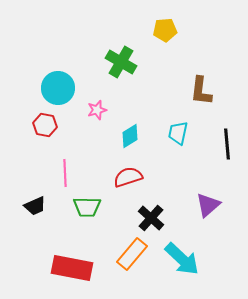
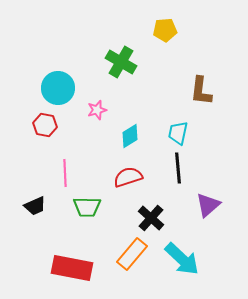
black line: moved 49 px left, 24 px down
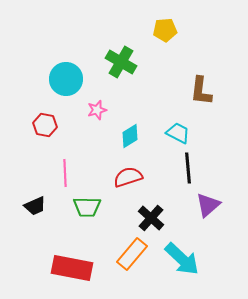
cyan circle: moved 8 px right, 9 px up
cyan trapezoid: rotated 105 degrees clockwise
black line: moved 10 px right
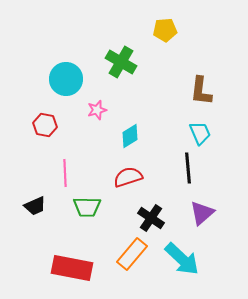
cyan trapezoid: moved 22 px right; rotated 40 degrees clockwise
purple triangle: moved 6 px left, 8 px down
black cross: rotated 8 degrees counterclockwise
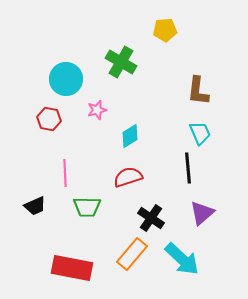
brown L-shape: moved 3 px left
red hexagon: moved 4 px right, 6 px up
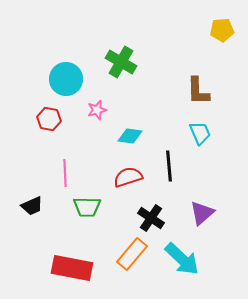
yellow pentagon: moved 57 px right
brown L-shape: rotated 8 degrees counterclockwise
cyan diamond: rotated 40 degrees clockwise
black line: moved 19 px left, 2 px up
black trapezoid: moved 3 px left
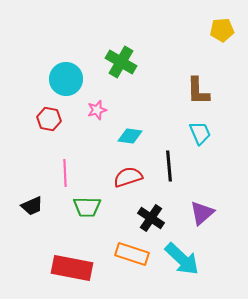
orange rectangle: rotated 68 degrees clockwise
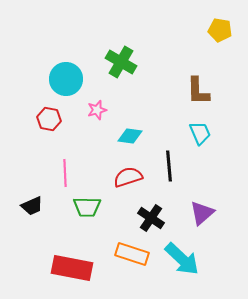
yellow pentagon: moved 2 px left; rotated 15 degrees clockwise
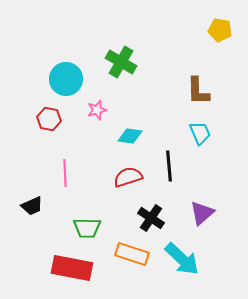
green trapezoid: moved 21 px down
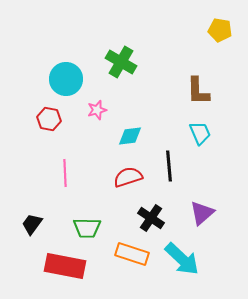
cyan diamond: rotated 15 degrees counterclockwise
black trapezoid: moved 18 px down; rotated 150 degrees clockwise
red rectangle: moved 7 px left, 2 px up
